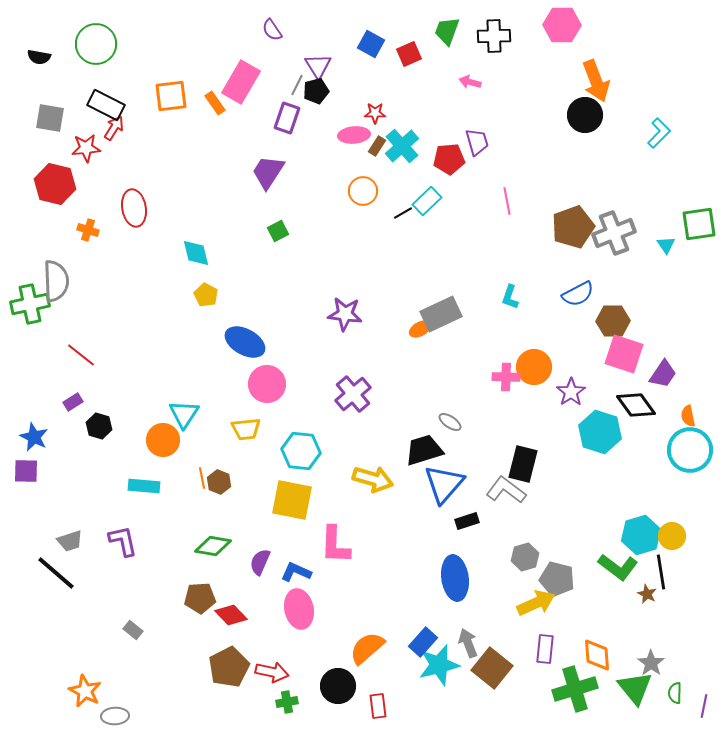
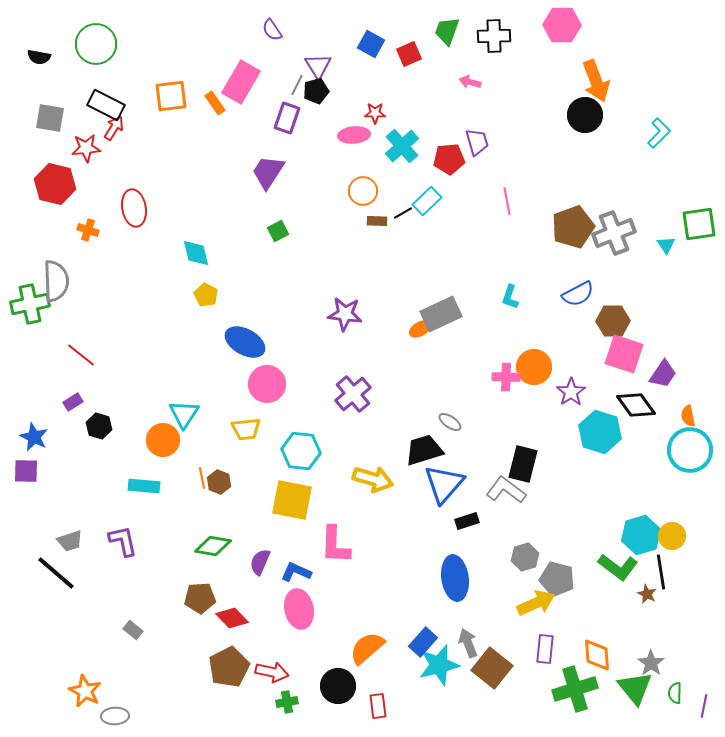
brown rectangle at (377, 146): moved 75 px down; rotated 60 degrees clockwise
red diamond at (231, 615): moved 1 px right, 3 px down
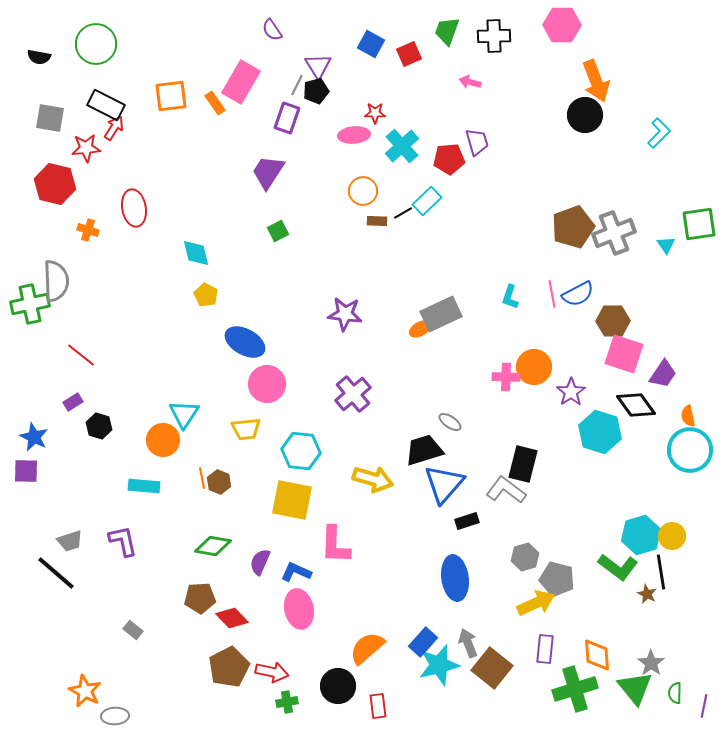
pink line at (507, 201): moved 45 px right, 93 px down
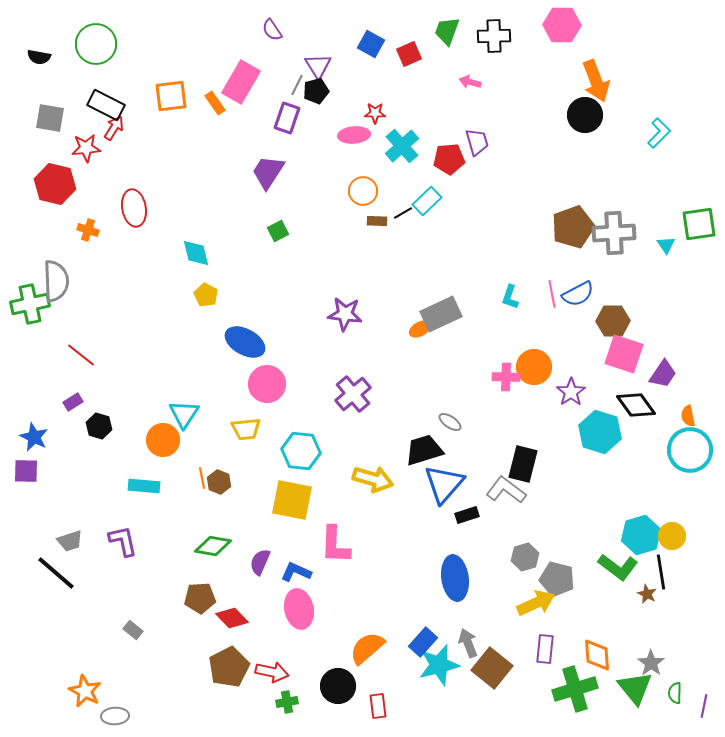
gray cross at (614, 233): rotated 18 degrees clockwise
black rectangle at (467, 521): moved 6 px up
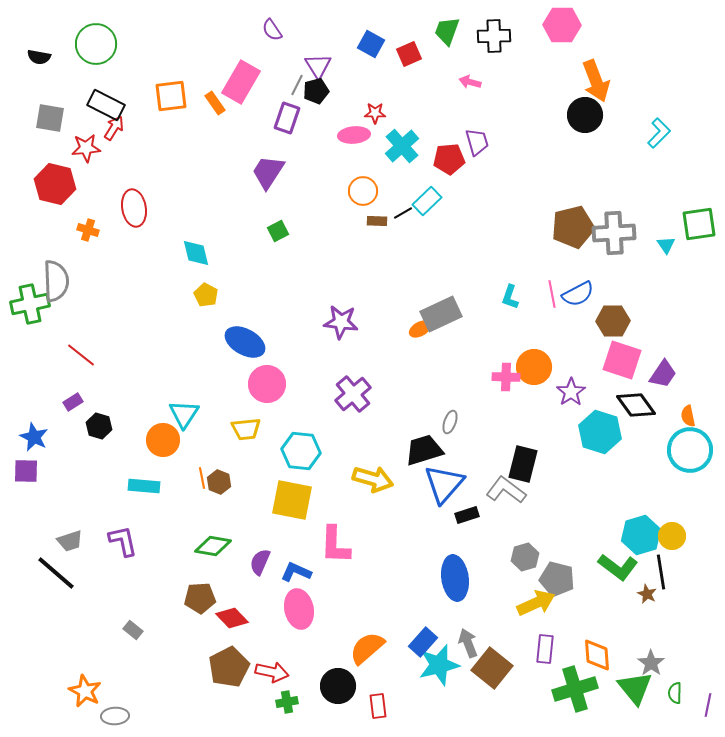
brown pentagon at (573, 227): rotated 6 degrees clockwise
purple star at (345, 314): moved 4 px left, 8 px down
pink square at (624, 354): moved 2 px left, 6 px down
gray ellipse at (450, 422): rotated 75 degrees clockwise
purple line at (704, 706): moved 4 px right, 1 px up
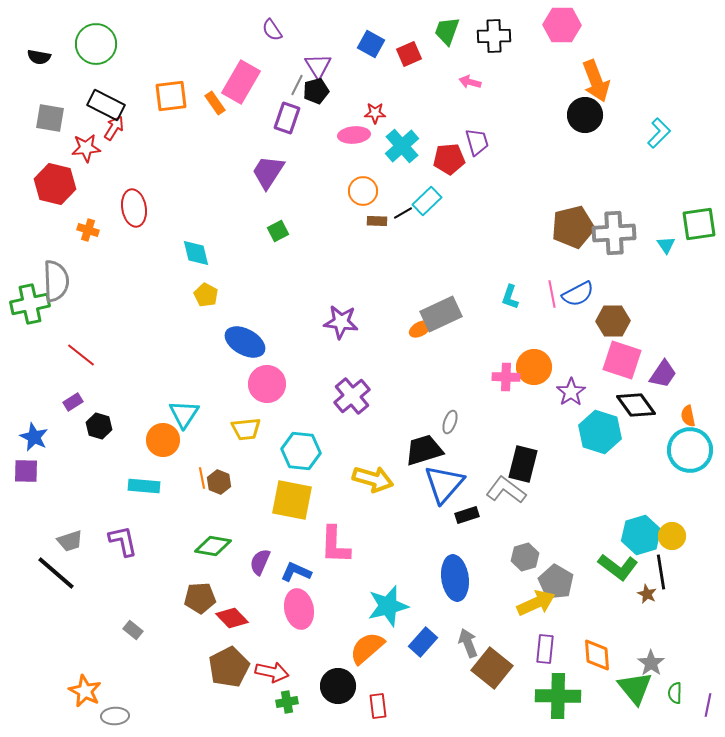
purple cross at (353, 394): moved 1 px left, 2 px down
gray pentagon at (557, 579): moved 1 px left, 3 px down; rotated 16 degrees clockwise
cyan star at (439, 665): moved 51 px left, 59 px up
green cross at (575, 689): moved 17 px left, 7 px down; rotated 18 degrees clockwise
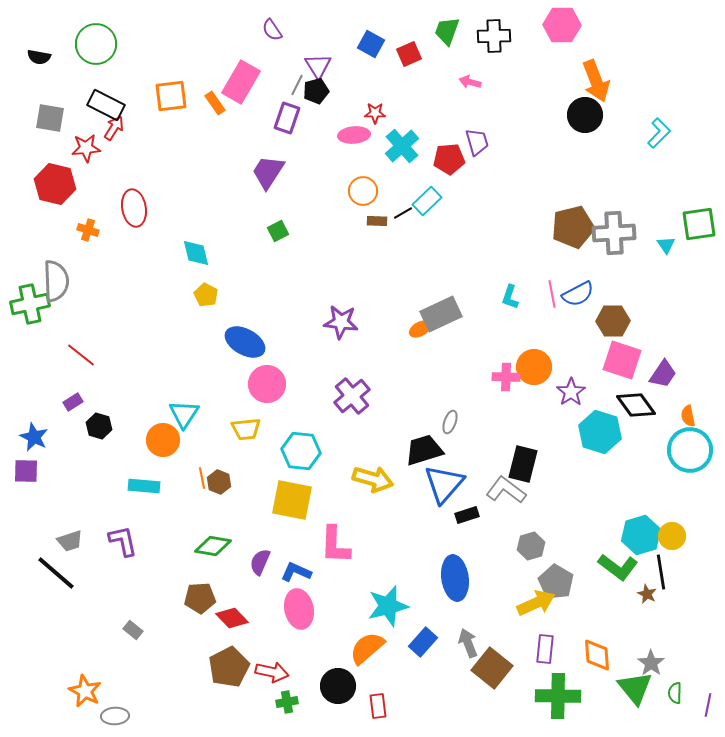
gray hexagon at (525, 557): moved 6 px right, 11 px up
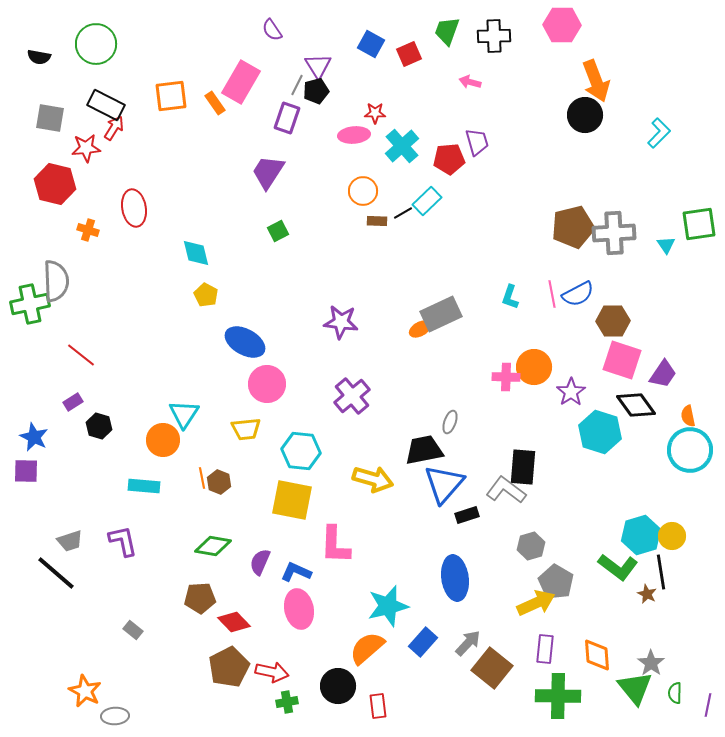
black trapezoid at (424, 450): rotated 6 degrees clockwise
black rectangle at (523, 464): moved 3 px down; rotated 9 degrees counterclockwise
red diamond at (232, 618): moved 2 px right, 4 px down
gray arrow at (468, 643): rotated 64 degrees clockwise
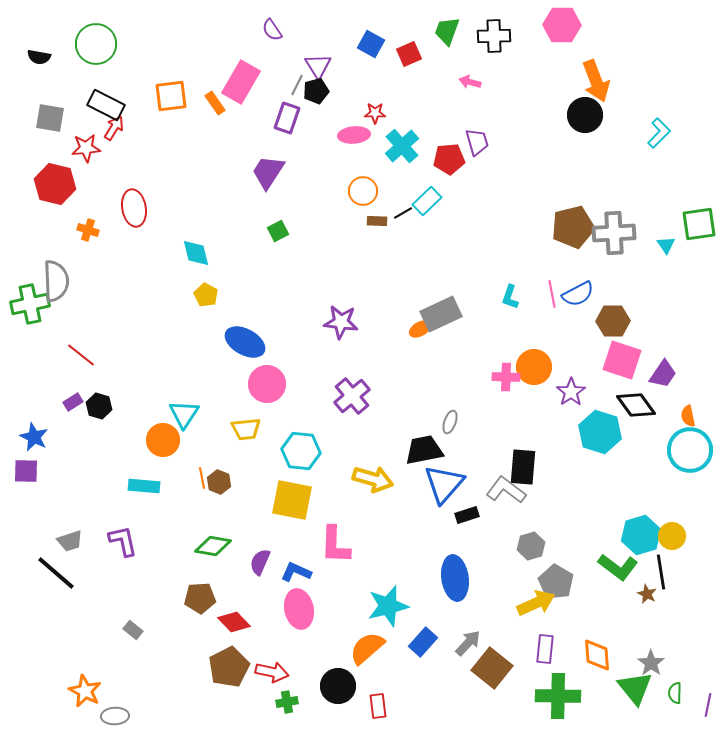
black hexagon at (99, 426): moved 20 px up
